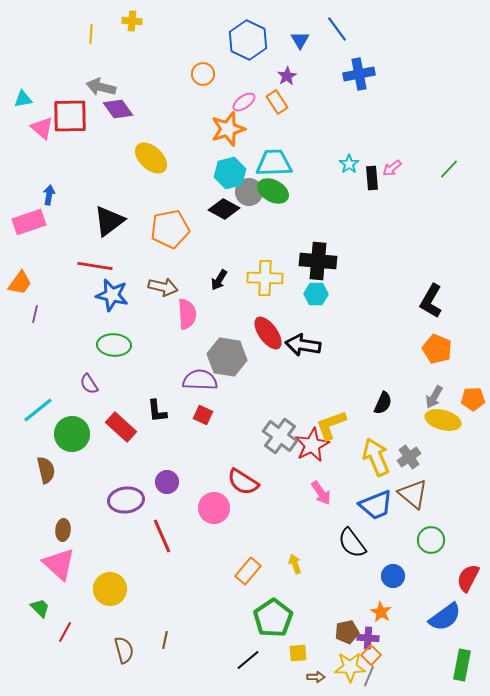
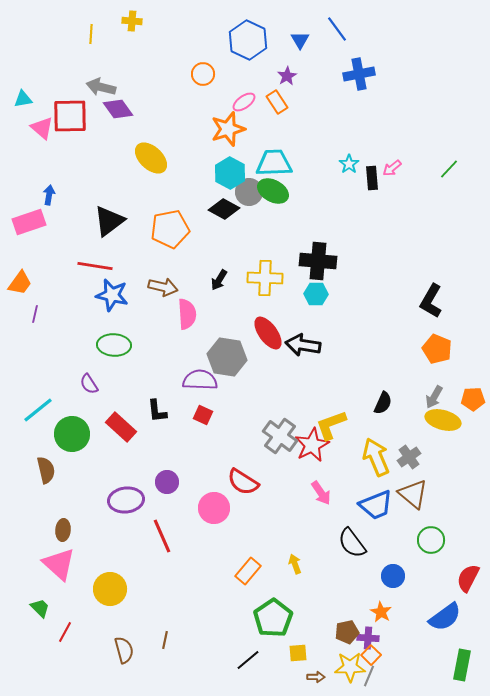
cyan hexagon at (230, 173): rotated 16 degrees counterclockwise
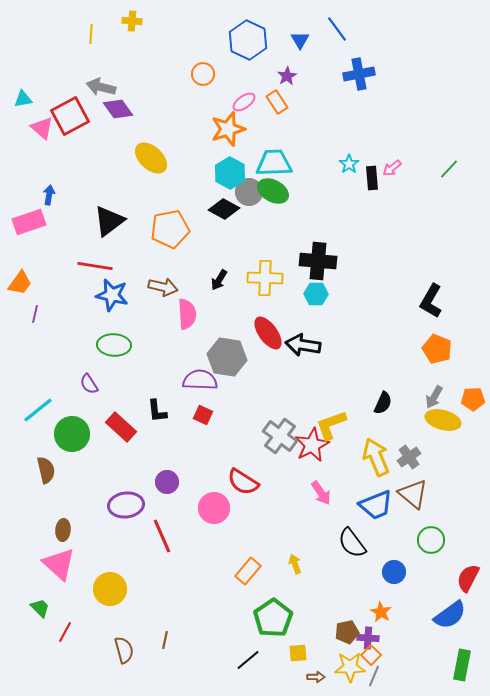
red square at (70, 116): rotated 27 degrees counterclockwise
purple ellipse at (126, 500): moved 5 px down
blue circle at (393, 576): moved 1 px right, 4 px up
blue semicircle at (445, 617): moved 5 px right, 2 px up
gray line at (369, 676): moved 5 px right
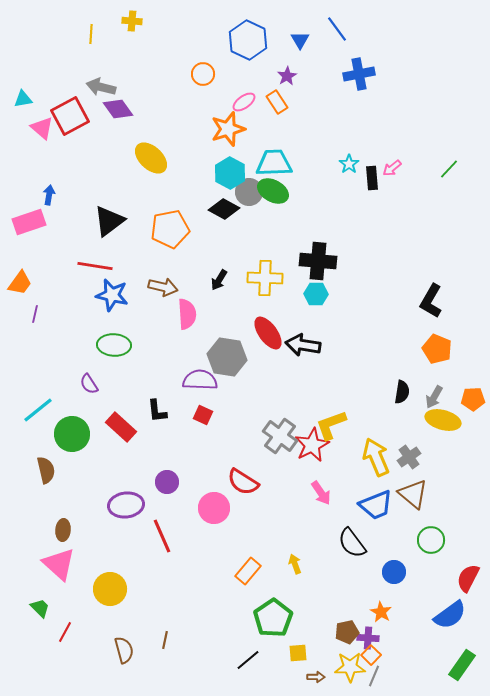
black semicircle at (383, 403): moved 19 px right, 11 px up; rotated 15 degrees counterclockwise
green rectangle at (462, 665): rotated 24 degrees clockwise
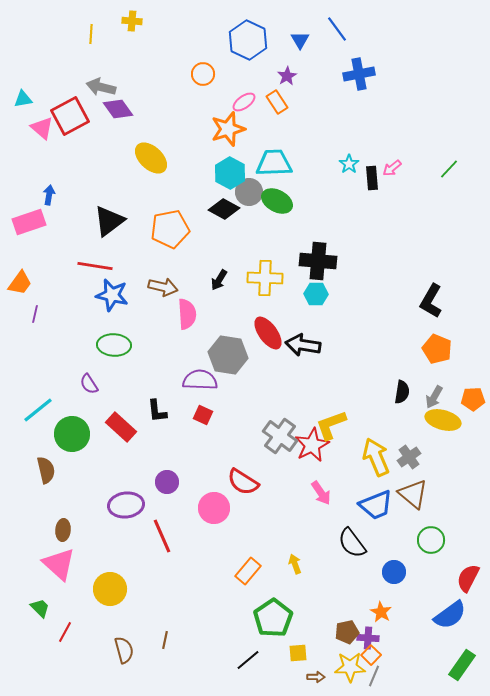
green ellipse at (273, 191): moved 4 px right, 10 px down
gray hexagon at (227, 357): moved 1 px right, 2 px up
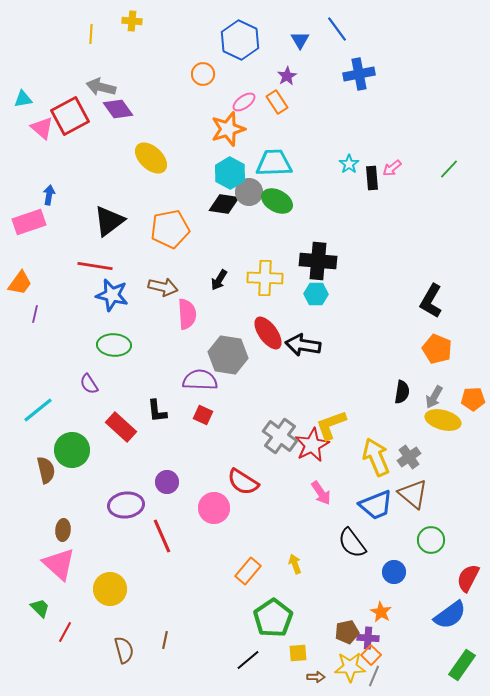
blue hexagon at (248, 40): moved 8 px left
black diamond at (224, 209): moved 5 px up; rotated 20 degrees counterclockwise
green circle at (72, 434): moved 16 px down
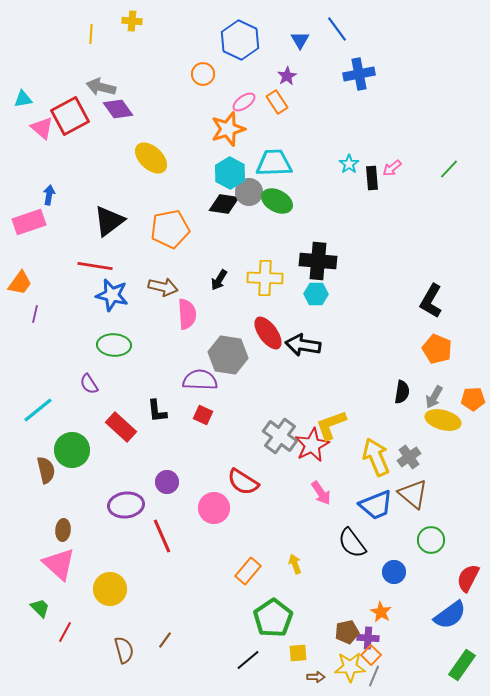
brown line at (165, 640): rotated 24 degrees clockwise
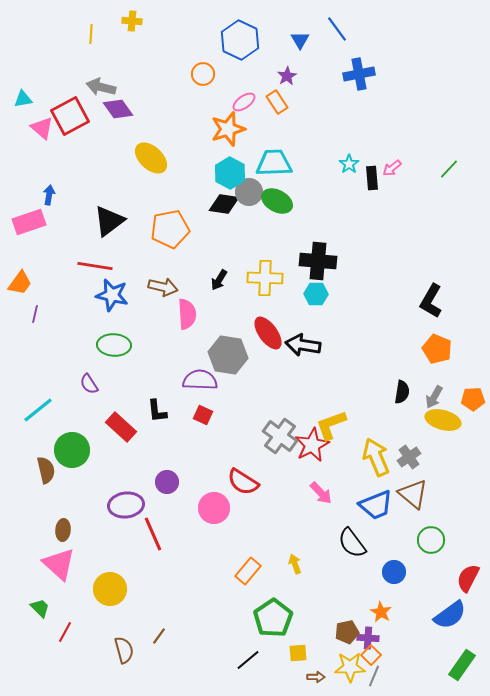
pink arrow at (321, 493): rotated 10 degrees counterclockwise
red line at (162, 536): moved 9 px left, 2 px up
brown line at (165, 640): moved 6 px left, 4 px up
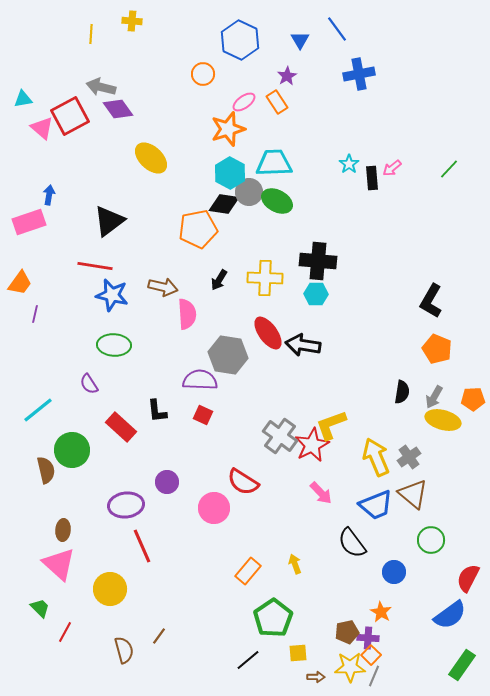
orange pentagon at (170, 229): moved 28 px right
red line at (153, 534): moved 11 px left, 12 px down
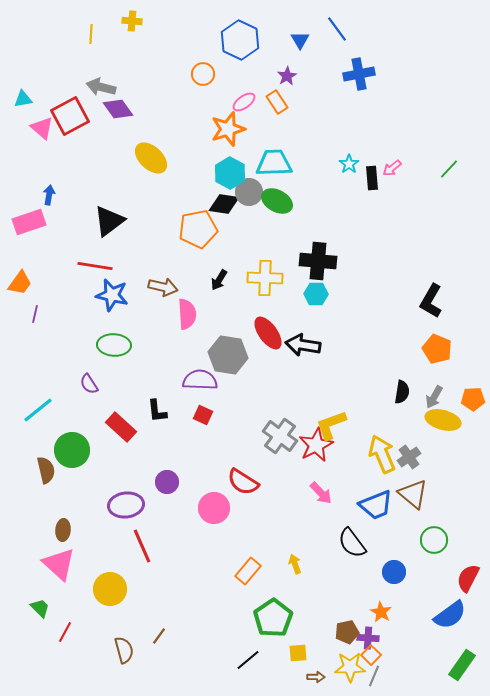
red star at (312, 445): moved 4 px right
yellow arrow at (376, 457): moved 6 px right, 3 px up
green circle at (431, 540): moved 3 px right
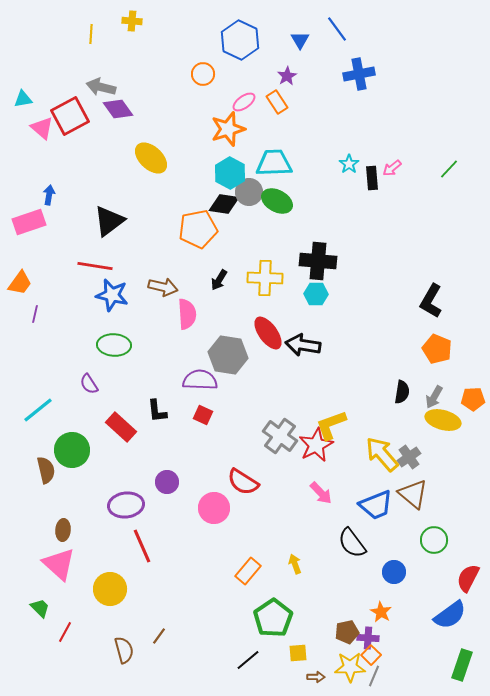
yellow arrow at (382, 454): rotated 18 degrees counterclockwise
green rectangle at (462, 665): rotated 16 degrees counterclockwise
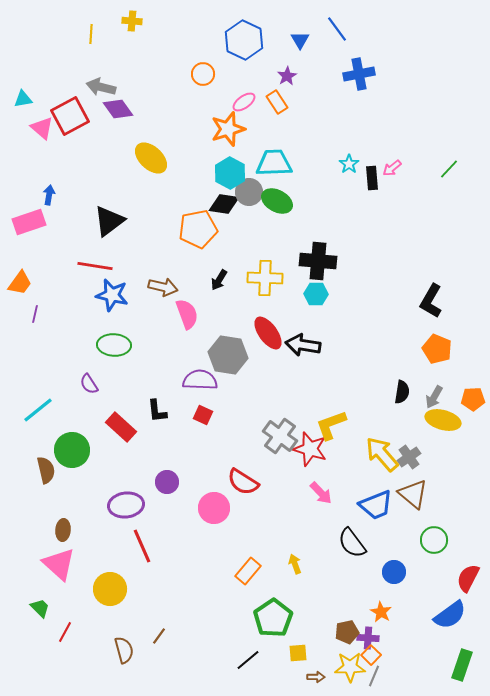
blue hexagon at (240, 40): moved 4 px right
pink semicircle at (187, 314): rotated 16 degrees counterclockwise
red star at (316, 445): moved 6 px left, 4 px down; rotated 28 degrees counterclockwise
